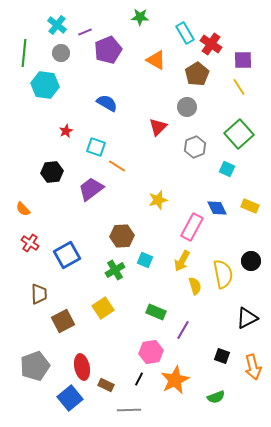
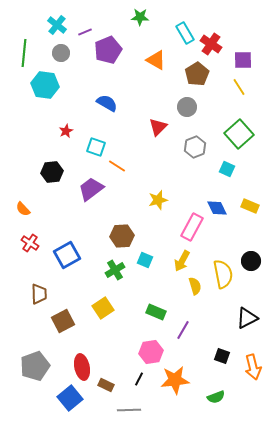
orange star at (175, 380): rotated 20 degrees clockwise
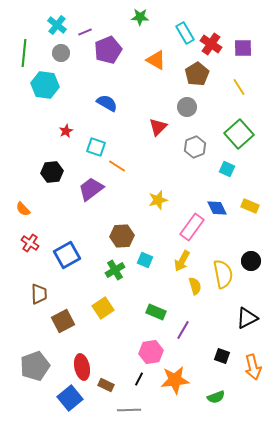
purple square at (243, 60): moved 12 px up
pink rectangle at (192, 227): rotated 8 degrees clockwise
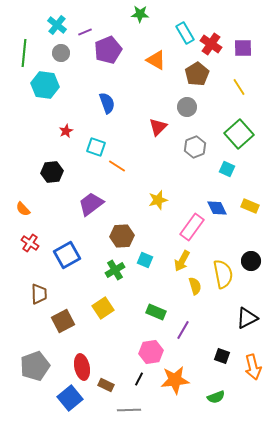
green star at (140, 17): moved 3 px up
blue semicircle at (107, 103): rotated 40 degrees clockwise
purple trapezoid at (91, 189): moved 15 px down
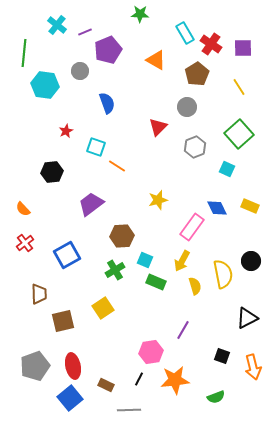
gray circle at (61, 53): moved 19 px right, 18 px down
red cross at (30, 243): moved 5 px left; rotated 18 degrees clockwise
green rectangle at (156, 312): moved 30 px up
brown square at (63, 321): rotated 15 degrees clockwise
red ellipse at (82, 367): moved 9 px left, 1 px up
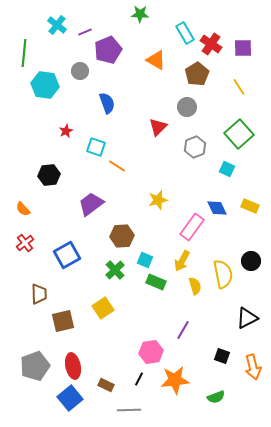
black hexagon at (52, 172): moved 3 px left, 3 px down
green cross at (115, 270): rotated 12 degrees counterclockwise
